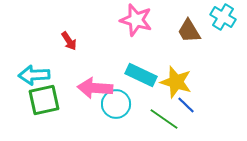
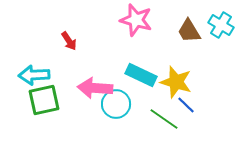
cyan cross: moved 2 px left, 8 px down
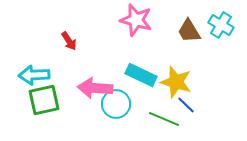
green line: rotated 12 degrees counterclockwise
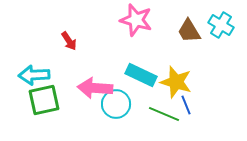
blue line: rotated 24 degrees clockwise
green line: moved 5 px up
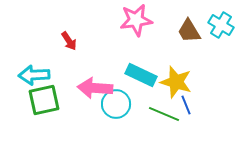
pink star: rotated 24 degrees counterclockwise
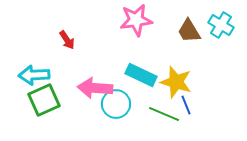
red arrow: moved 2 px left, 1 px up
green square: rotated 12 degrees counterclockwise
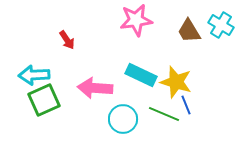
cyan circle: moved 7 px right, 15 px down
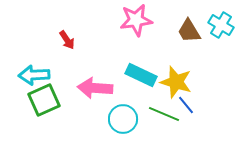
blue line: rotated 18 degrees counterclockwise
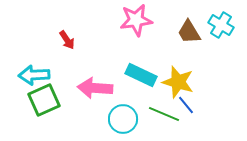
brown trapezoid: moved 1 px down
yellow star: moved 2 px right
